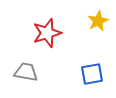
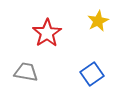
red star: rotated 16 degrees counterclockwise
blue square: rotated 25 degrees counterclockwise
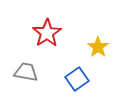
yellow star: moved 26 px down; rotated 10 degrees counterclockwise
blue square: moved 15 px left, 5 px down
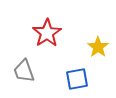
gray trapezoid: moved 2 px left, 1 px up; rotated 120 degrees counterclockwise
blue square: rotated 25 degrees clockwise
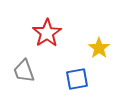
yellow star: moved 1 px right, 1 px down
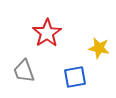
yellow star: rotated 25 degrees counterclockwise
blue square: moved 2 px left, 2 px up
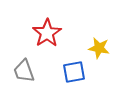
blue square: moved 1 px left, 5 px up
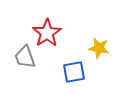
gray trapezoid: moved 1 px right, 14 px up
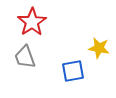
red star: moved 15 px left, 11 px up
blue square: moved 1 px left, 1 px up
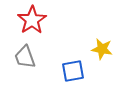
red star: moved 2 px up
yellow star: moved 3 px right, 1 px down
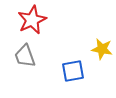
red star: rotated 8 degrees clockwise
gray trapezoid: moved 1 px up
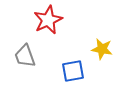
red star: moved 16 px right
